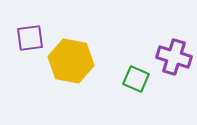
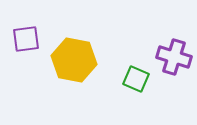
purple square: moved 4 px left, 1 px down
yellow hexagon: moved 3 px right, 1 px up
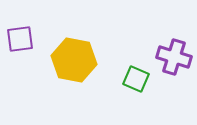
purple square: moved 6 px left
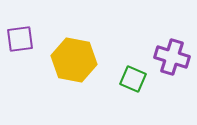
purple cross: moved 2 px left
green square: moved 3 px left
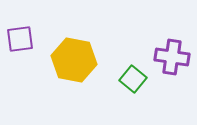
purple cross: rotated 8 degrees counterclockwise
green square: rotated 16 degrees clockwise
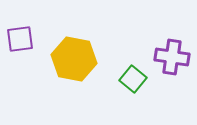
yellow hexagon: moved 1 px up
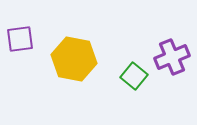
purple cross: rotated 32 degrees counterclockwise
green square: moved 1 px right, 3 px up
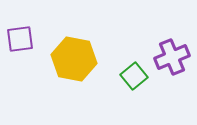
green square: rotated 12 degrees clockwise
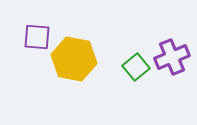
purple square: moved 17 px right, 2 px up; rotated 12 degrees clockwise
green square: moved 2 px right, 9 px up
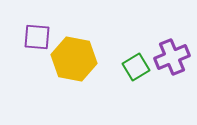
green square: rotated 8 degrees clockwise
